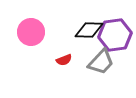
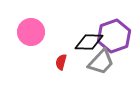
black diamond: moved 12 px down
purple hexagon: moved 1 px left, 1 px down; rotated 12 degrees counterclockwise
red semicircle: moved 3 px left, 2 px down; rotated 126 degrees clockwise
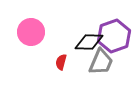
gray trapezoid: rotated 20 degrees counterclockwise
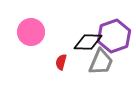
black diamond: moved 1 px left
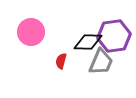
purple hexagon: rotated 12 degrees clockwise
red semicircle: moved 1 px up
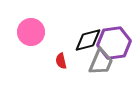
purple hexagon: moved 7 px down
black diamond: moved 2 px up; rotated 16 degrees counterclockwise
red semicircle: rotated 28 degrees counterclockwise
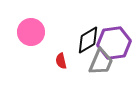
black diamond: rotated 16 degrees counterclockwise
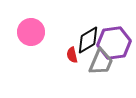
red semicircle: moved 11 px right, 6 px up
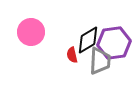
gray trapezoid: moved 1 px left, 1 px up; rotated 20 degrees counterclockwise
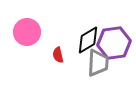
pink circle: moved 4 px left
red semicircle: moved 14 px left
gray trapezoid: moved 2 px left, 2 px down
